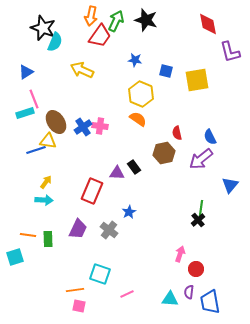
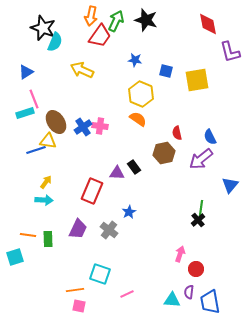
cyan triangle at (170, 299): moved 2 px right, 1 px down
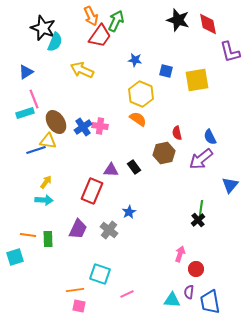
orange arrow at (91, 16): rotated 36 degrees counterclockwise
black star at (146, 20): moved 32 px right
purple triangle at (117, 173): moved 6 px left, 3 px up
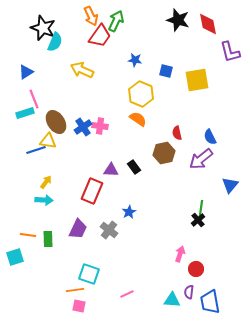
cyan square at (100, 274): moved 11 px left
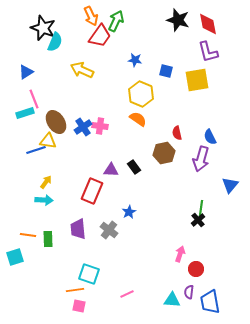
purple L-shape at (230, 52): moved 22 px left
purple arrow at (201, 159): rotated 35 degrees counterclockwise
purple trapezoid at (78, 229): rotated 150 degrees clockwise
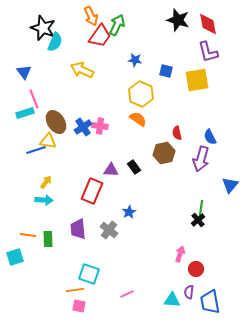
green arrow at (116, 21): moved 1 px right, 4 px down
blue triangle at (26, 72): moved 2 px left; rotated 35 degrees counterclockwise
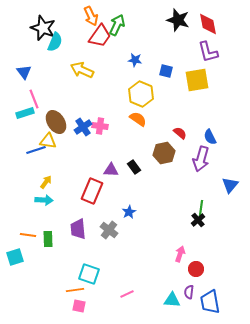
red semicircle at (177, 133): moved 3 px right; rotated 144 degrees clockwise
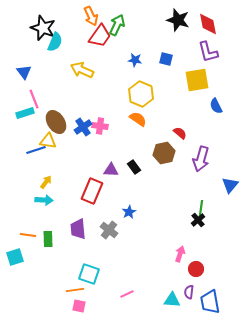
blue square at (166, 71): moved 12 px up
blue semicircle at (210, 137): moved 6 px right, 31 px up
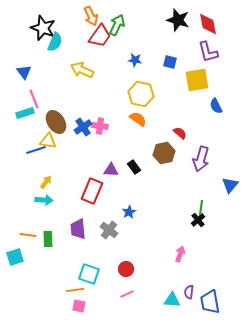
blue square at (166, 59): moved 4 px right, 3 px down
yellow hexagon at (141, 94): rotated 10 degrees counterclockwise
red circle at (196, 269): moved 70 px left
